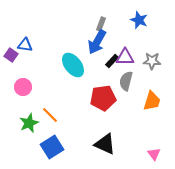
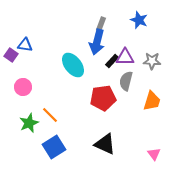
blue arrow: rotated 15 degrees counterclockwise
blue square: moved 2 px right
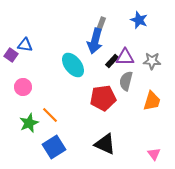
blue arrow: moved 2 px left, 1 px up
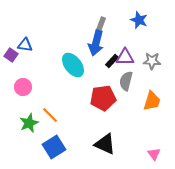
blue arrow: moved 1 px right, 2 px down
